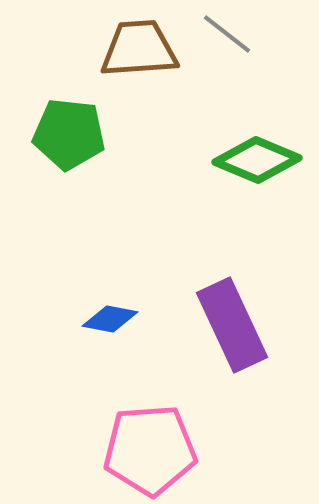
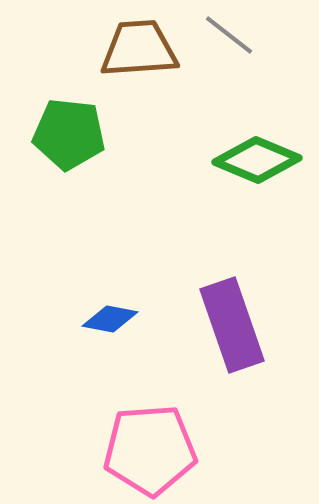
gray line: moved 2 px right, 1 px down
purple rectangle: rotated 6 degrees clockwise
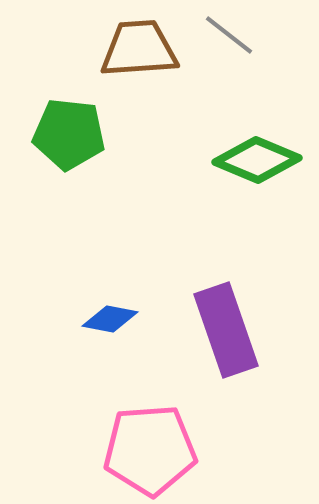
purple rectangle: moved 6 px left, 5 px down
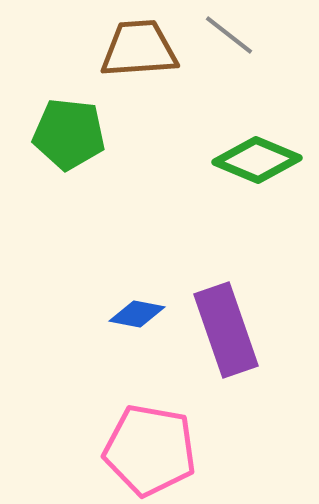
blue diamond: moved 27 px right, 5 px up
pink pentagon: rotated 14 degrees clockwise
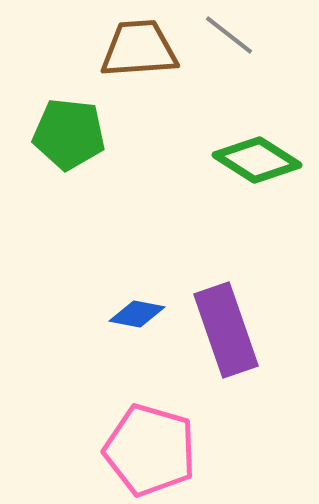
green diamond: rotated 10 degrees clockwise
pink pentagon: rotated 6 degrees clockwise
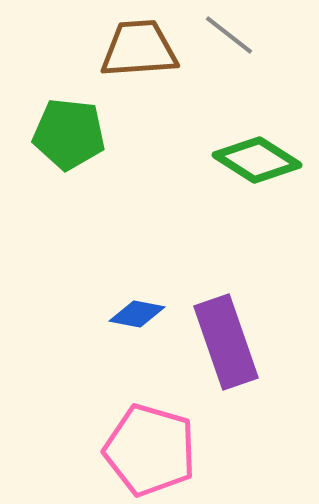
purple rectangle: moved 12 px down
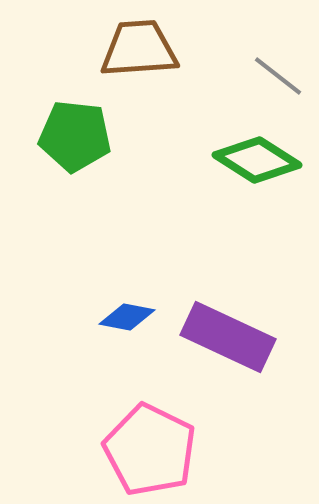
gray line: moved 49 px right, 41 px down
green pentagon: moved 6 px right, 2 px down
blue diamond: moved 10 px left, 3 px down
purple rectangle: moved 2 px right, 5 px up; rotated 46 degrees counterclockwise
pink pentagon: rotated 10 degrees clockwise
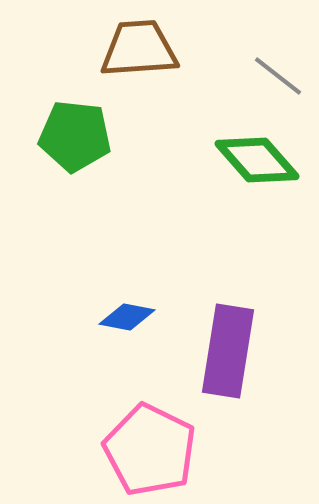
green diamond: rotated 16 degrees clockwise
purple rectangle: moved 14 px down; rotated 74 degrees clockwise
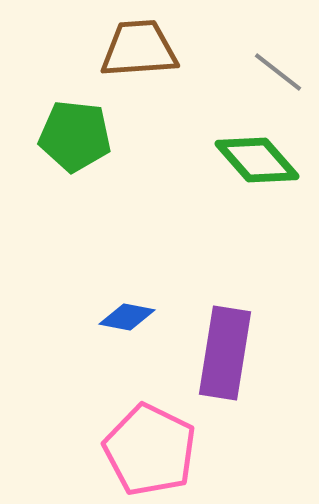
gray line: moved 4 px up
purple rectangle: moved 3 px left, 2 px down
